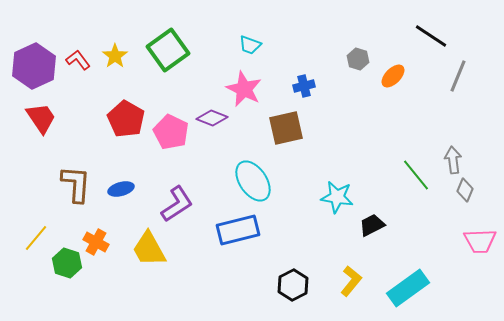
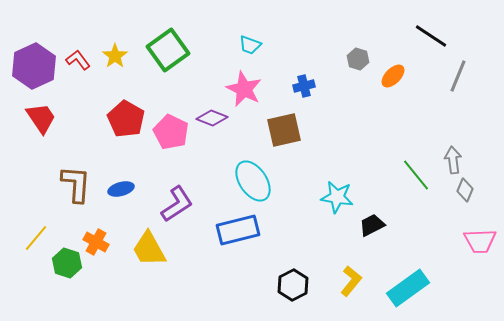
brown square: moved 2 px left, 2 px down
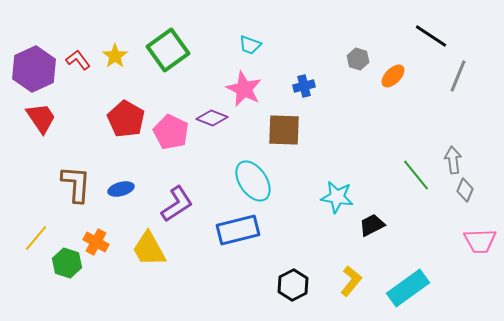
purple hexagon: moved 3 px down
brown square: rotated 15 degrees clockwise
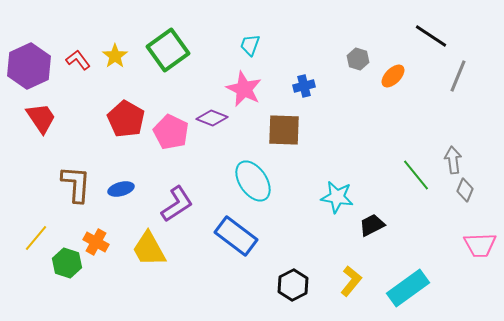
cyan trapezoid: rotated 90 degrees clockwise
purple hexagon: moved 5 px left, 3 px up
blue rectangle: moved 2 px left, 6 px down; rotated 51 degrees clockwise
pink trapezoid: moved 4 px down
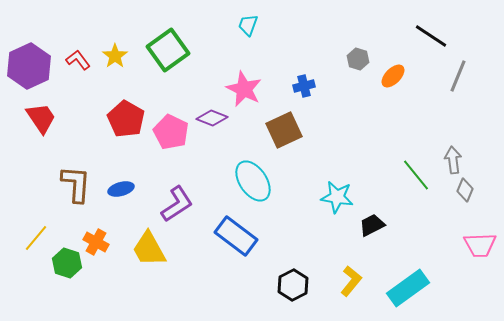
cyan trapezoid: moved 2 px left, 20 px up
brown square: rotated 27 degrees counterclockwise
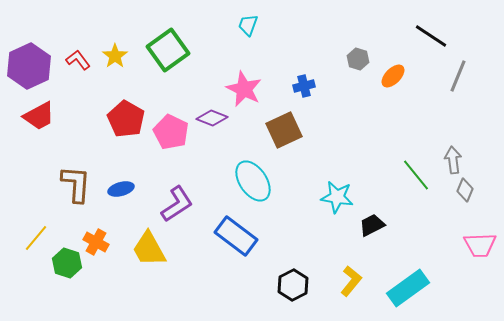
red trapezoid: moved 2 px left, 2 px up; rotated 96 degrees clockwise
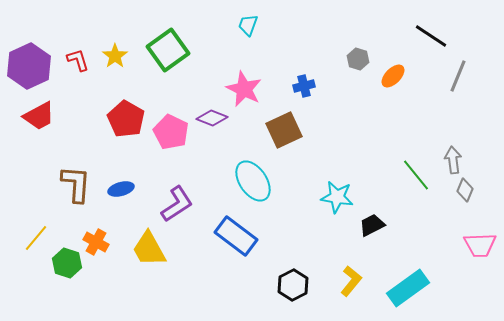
red L-shape: rotated 20 degrees clockwise
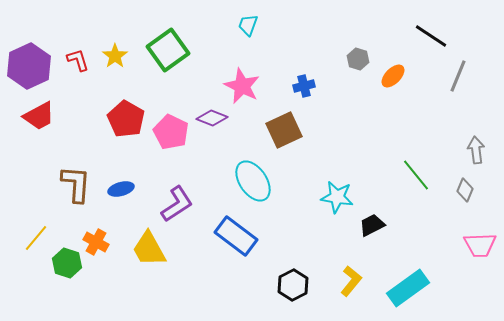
pink star: moved 2 px left, 3 px up
gray arrow: moved 23 px right, 10 px up
